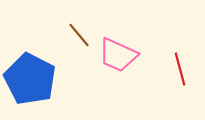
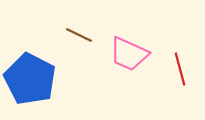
brown line: rotated 24 degrees counterclockwise
pink trapezoid: moved 11 px right, 1 px up
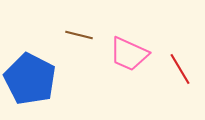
brown line: rotated 12 degrees counterclockwise
red line: rotated 16 degrees counterclockwise
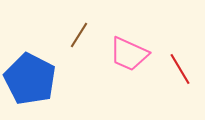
brown line: rotated 72 degrees counterclockwise
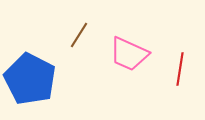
red line: rotated 40 degrees clockwise
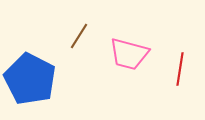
brown line: moved 1 px down
pink trapezoid: rotated 9 degrees counterclockwise
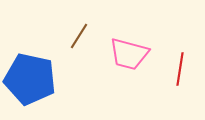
blue pentagon: rotated 15 degrees counterclockwise
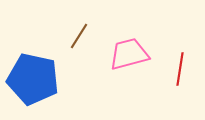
pink trapezoid: rotated 150 degrees clockwise
blue pentagon: moved 3 px right
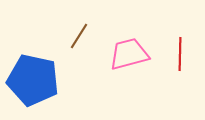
red line: moved 15 px up; rotated 8 degrees counterclockwise
blue pentagon: moved 1 px down
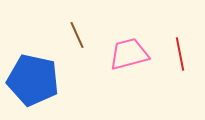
brown line: moved 2 px left, 1 px up; rotated 56 degrees counterclockwise
red line: rotated 12 degrees counterclockwise
